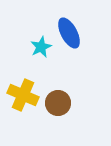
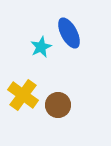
yellow cross: rotated 12 degrees clockwise
brown circle: moved 2 px down
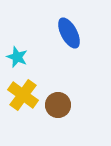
cyan star: moved 24 px left, 10 px down; rotated 25 degrees counterclockwise
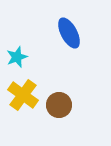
cyan star: rotated 30 degrees clockwise
brown circle: moved 1 px right
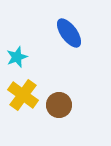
blue ellipse: rotated 8 degrees counterclockwise
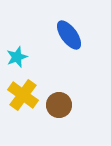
blue ellipse: moved 2 px down
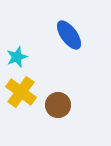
yellow cross: moved 2 px left, 3 px up
brown circle: moved 1 px left
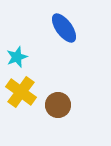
blue ellipse: moved 5 px left, 7 px up
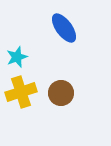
yellow cross: rotated 36 degrees clockwise
brown circle: moved 3 px right, 12 px up
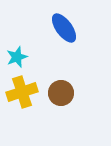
yellow cross: moved 1 px right
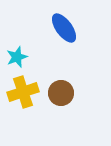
yellow cross: moved 1 px right
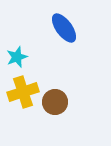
brown circle: moved 6 px left, 9 px down
